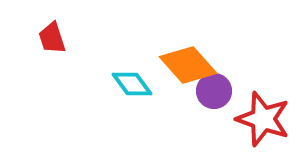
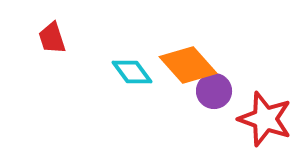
cyan diamond: moved 12 px up
red star: moved 2 px right
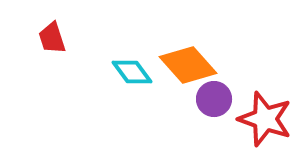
purple circle: moved 8 px down
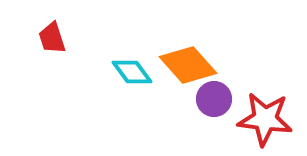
red star: rotated 12 degrees counterclockwise
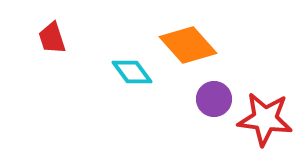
orange diamond: moved 20 px up
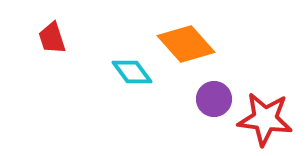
orange diamond: moved 2 px left, 1 px up
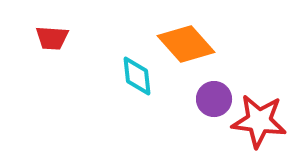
red trapezoid: rotated 68 degrees counterclockwise
cyan diamond: moved 5 px right, 4 px down; rotated 30 degrees clockwise
red star: moved 6 px left, 2 px down
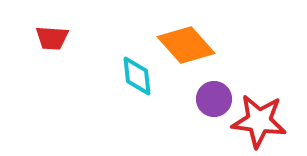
orange diamond: moved 1 px down
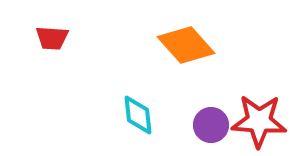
cyan diamond: moved 1 px right, 39 px down
purple circle: moved 3 px left, 26 px down
red star: rotated 4 degrees counterclockwise
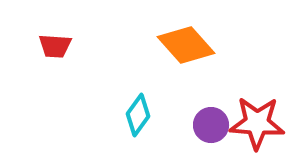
red trapezoid: moved 3 px right, 8 px down
cyan diamond: rotated 42 degrees clockwise
red star: moved 2 px left, 2 px down
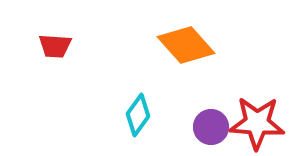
purple circle: moved 2 px down
